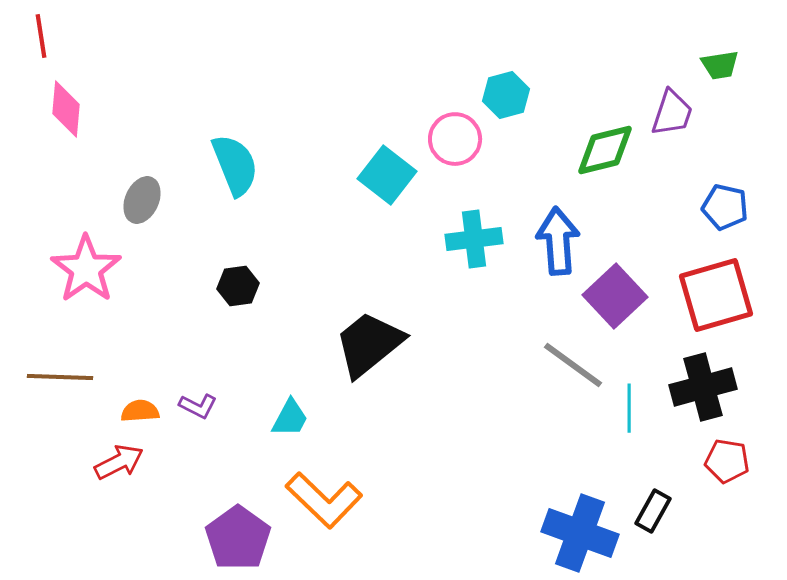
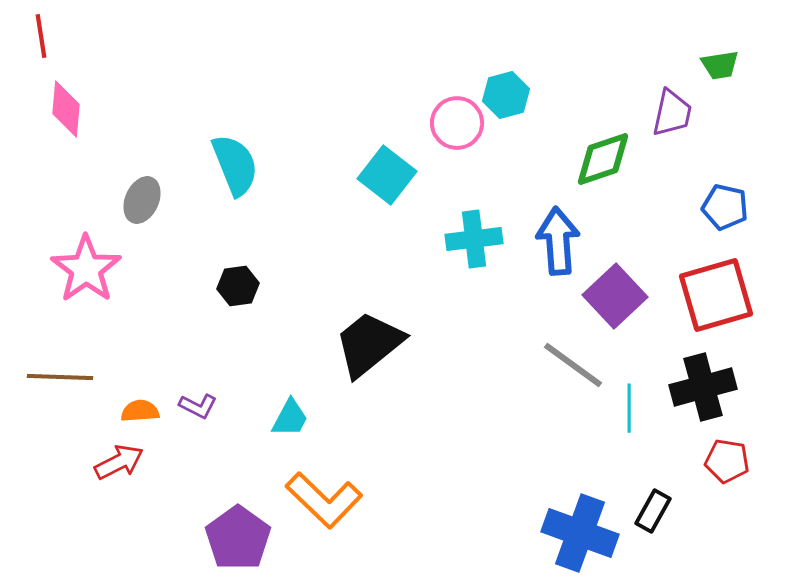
purple trapezoid: rotated 6 degrees counterclockwise
pink circle: moved 2 px right, 16 px up
green diamond: moved 2 px left, 9 px down; rotated 4 degrees counterclockwise
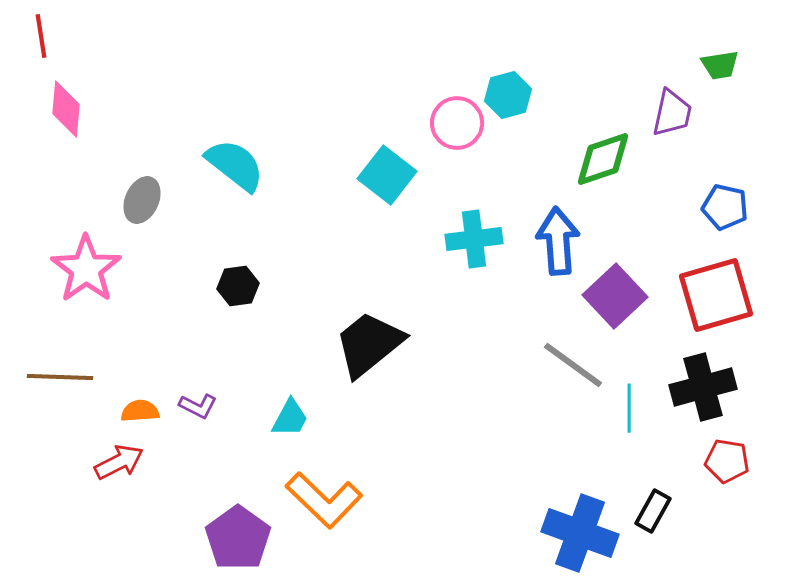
cyan hexagon: moved 2 px right
cyan semicircle: rotated 30 degrees counterclockwise
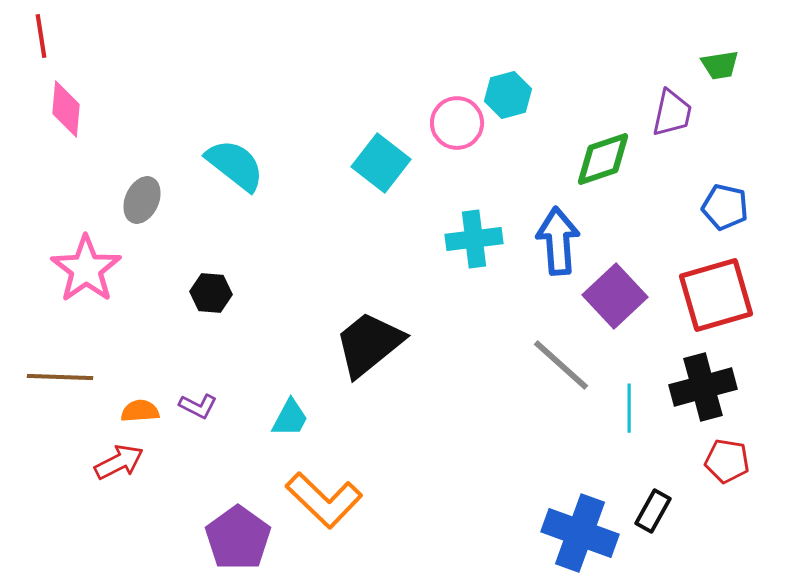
cyan square: moved 6 px left, 12 px up
black hexagon: moved 27 px left, 7 px down; rotated 12 degrees clockwise
gray line: moved 12 px left; rotated 6 degrees clockwise
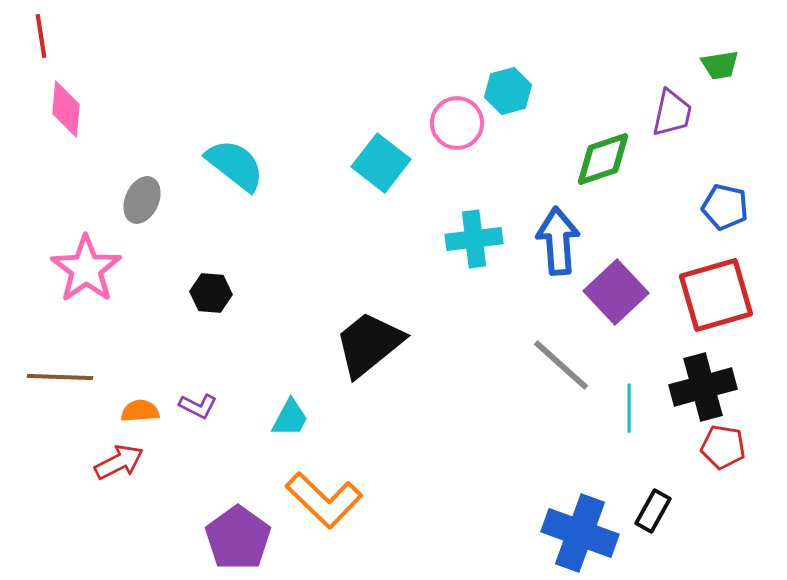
cyan hexagon: moved 4 px up
purple square: moved 1 px right, 4 px up
red pentagon: moved 4 px left, 14 px up
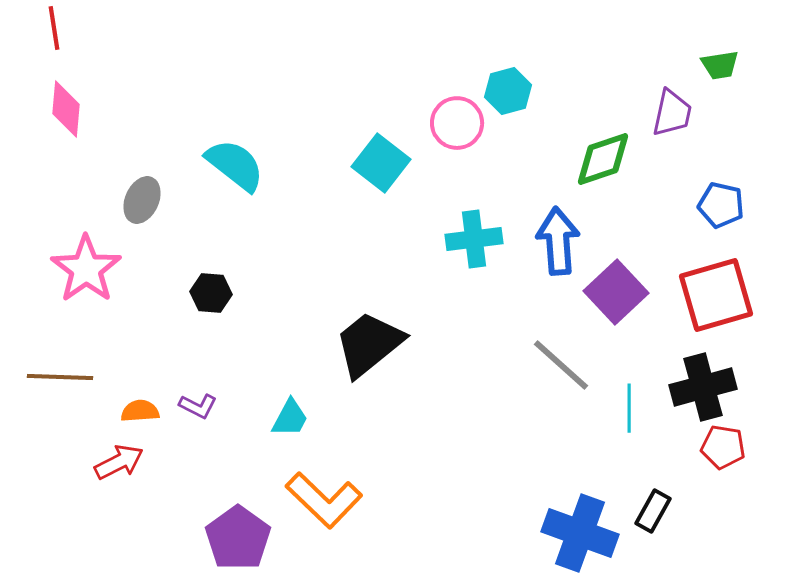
red line: moved 13 px right, 8 px up
blue pentagon: moved 4 px left, 2 px up
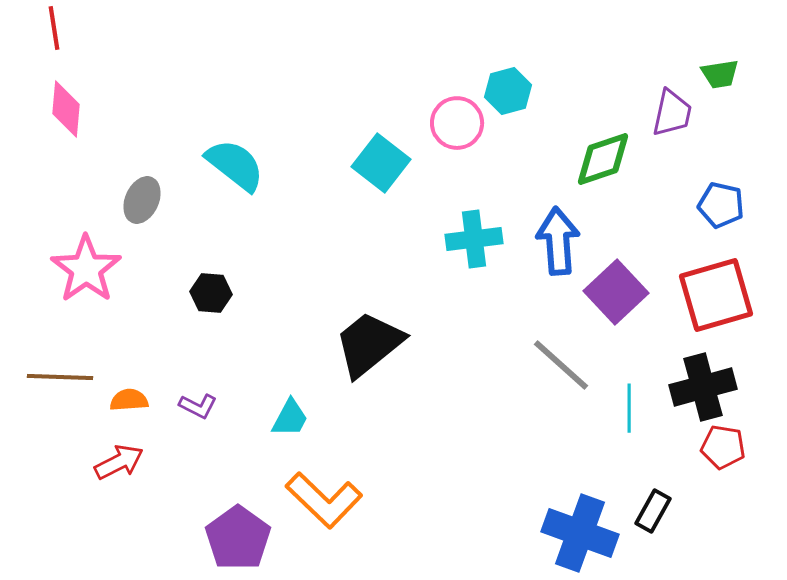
green trapezoid: moved 9 px down
orange semicircle: moved 11 px left, 11 px up
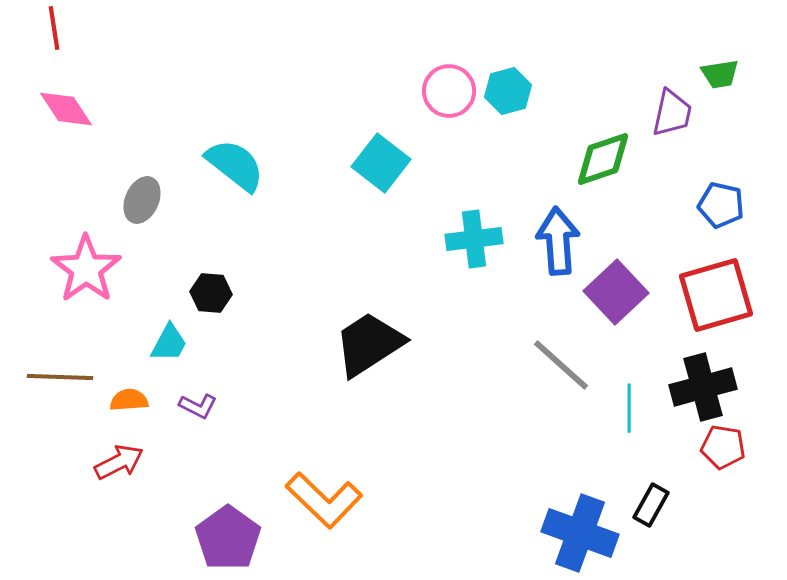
pink diamond: rotated 38 degrees counterclockwise
pink circle: moved 8 px left, 32 px up
black trapezoid: rotated 6 degrees clockwise
cyan trapezoid: moved 121 px left, 75 px up
black rectangle: moved 2 px left, 6 px up
purple pentagon: moved 10 px left
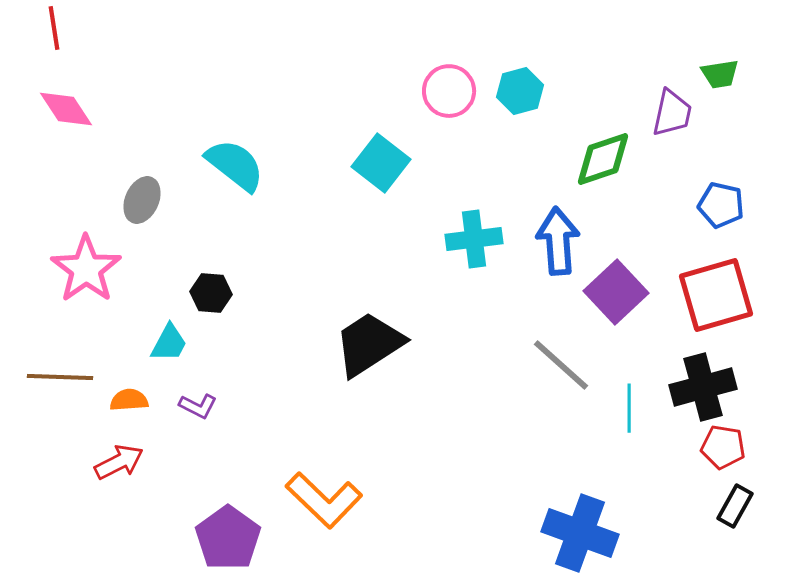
cyan hexagon: moved 12 px right
black rectangle: moved 84 px right, 1 px down
